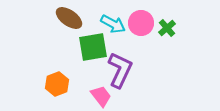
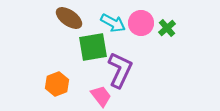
cyan arrow: moved 1 px up
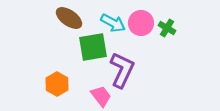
green cross: rotated 18 degrees counterclockwise
purple L-shape: moved 2 px right
orange hexagon: rotated 10 degrees counterclockwise
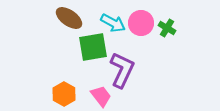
orange hexagon: moved 7 px right, 10 px down
